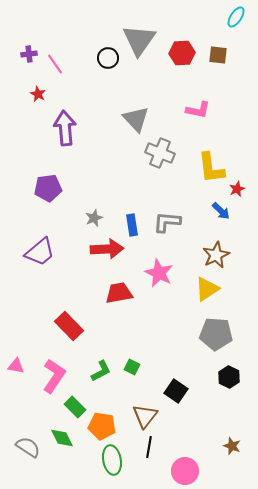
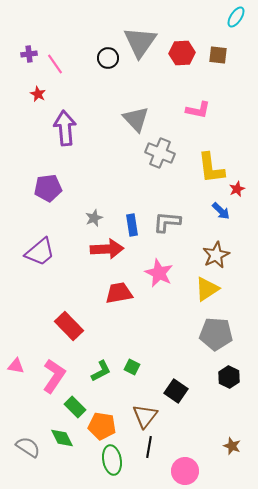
gray triangle at (139, 40): moved 1 px right, 2 px down
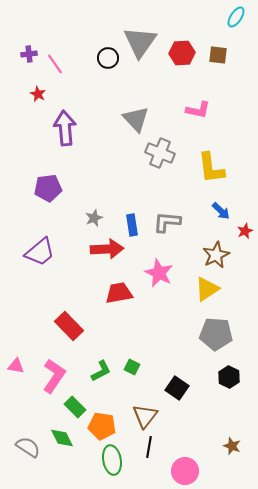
red star at (237, 189): moved 8 px right, 42 px down
black square at (176, 391): moved 1 px right, 3 px up
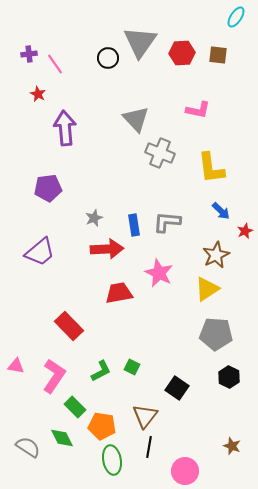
blue rectangle at (132, 225): moved 2 px right
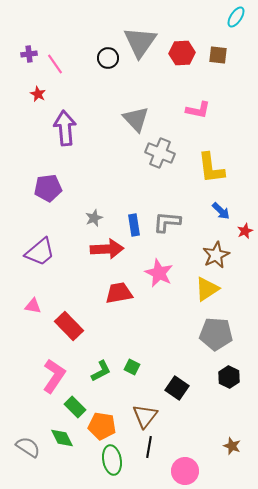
pink triangle at (16, 366): moved 17 px right, 60 px up
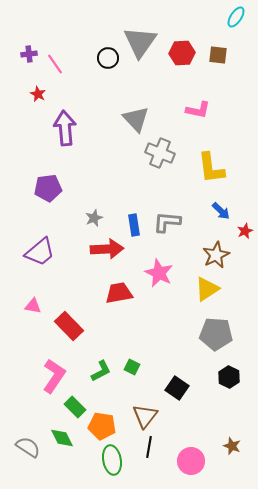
pink circle at (185, 471): moved 6 px right, 10 px up
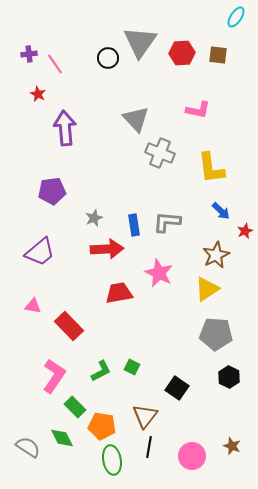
purple pentagon at (48, 188): moved 4 px right, 3 px down
pink circle at (191, 461): moved 1 px right, 5 px up
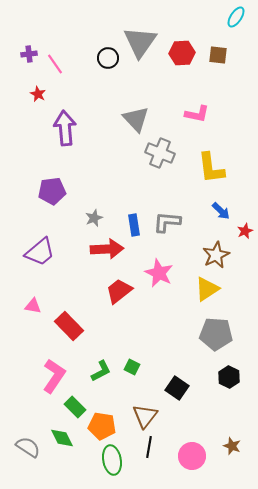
pink L-shape at (198, 110): moved 1 px left, 4 px down
red trapezoid at (119, 293): moved 2 px up; rotated 28 degrees counterclockwise
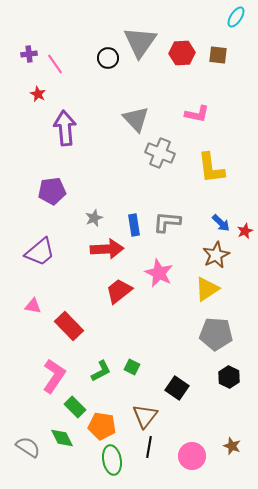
blue arrow at (221, 211): moved 12 px down
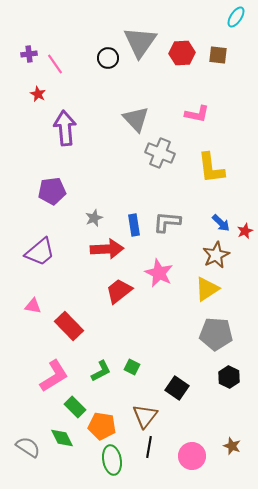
pink L-shape at (54, 376): rotated 24 degrees clockwise
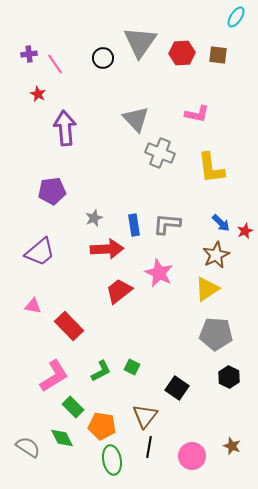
black circle at (108, 58): moved 5 px left
gray L-shape at (167, 222): moved 2 px down
green rectangle at (75, 407): moved 2 px left
